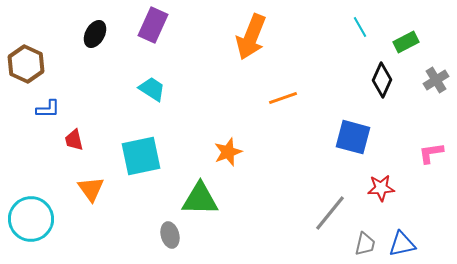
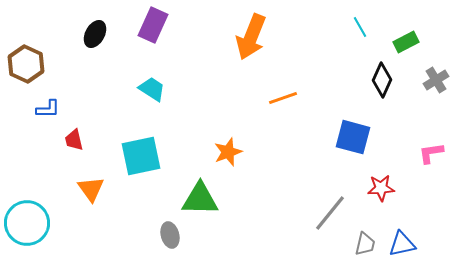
cyan circle: moved 4 px left, 4 px down
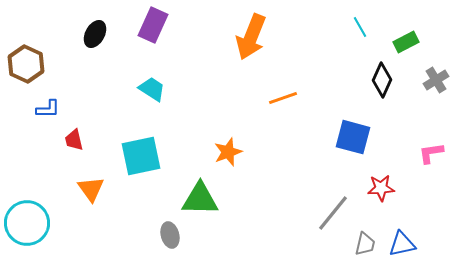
gray line: moved 3 px right
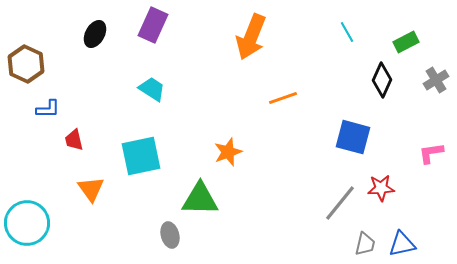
cyan line: moved 13 px left, 5 px down
gray line: moved 7 px right, 10 px up
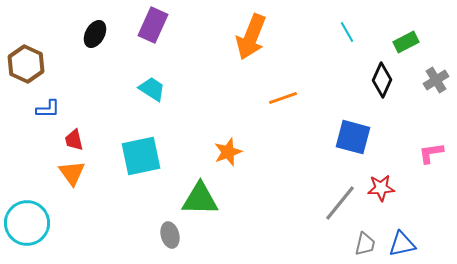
orange triangle: moved 19 px left, 16 px up
